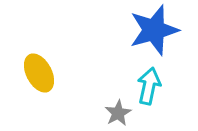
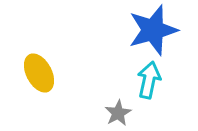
blue star: moved 1 px left
cyan arrow: moved 6 px up
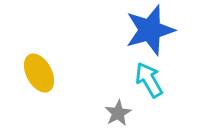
blue star: moved 3 px left
cyan arrow: rotated 42 degrees counterclockwise
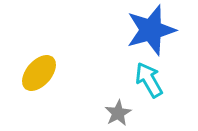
blue star: moved 1 px right
yellow ellipse: rotated 69 degrees clockwise
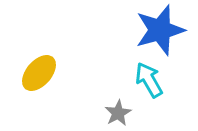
blue star: moved 9 px right
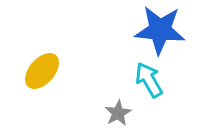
blue star: rotated 21 degrees clockwise
yellow ellipse: moved 3 px right, 2 px up
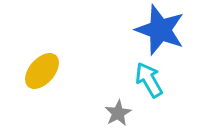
blue star: rotated 15 degrees clockwise
